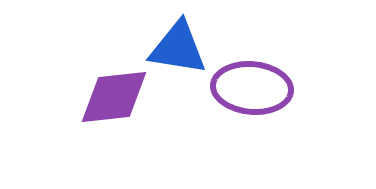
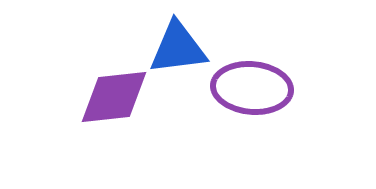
blue triangle: rotated 16 degrees counterclockwise
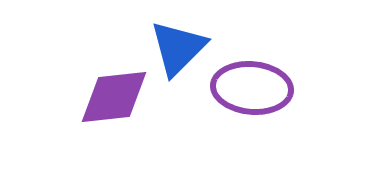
blue triangle: rotated 38 degrees counterclockwise
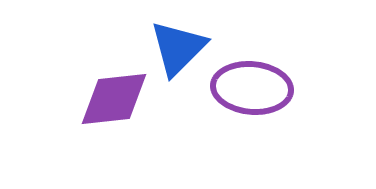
purple diamond: moved 2 px down
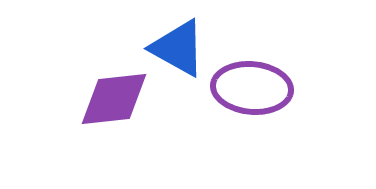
blue triangle: rotated 46 degrees counterclockwise
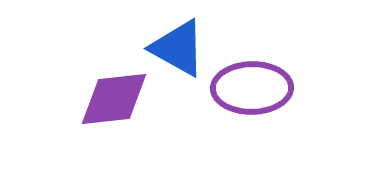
purple ellipse: rotated 6 degrees counterclockwise
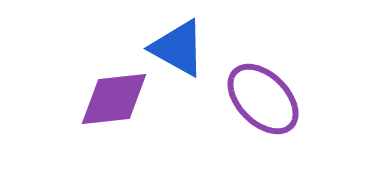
purple ellipse: moved 11 px right, 11 px down; rotated 46 degrees clockwise
